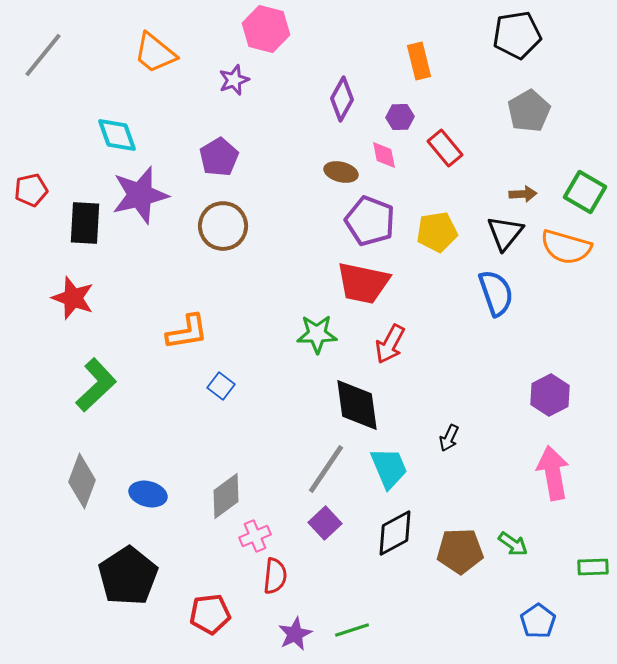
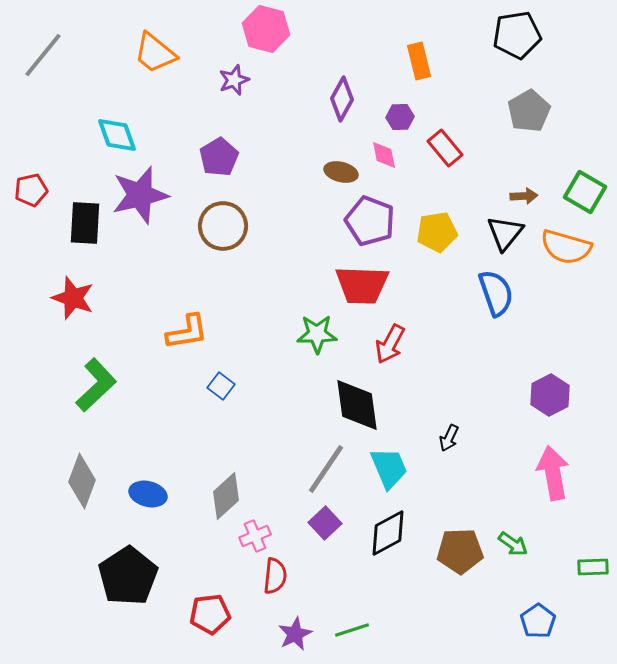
brown arrow at (523, 194): moved 1 px right, 2 px down
red trapezoid at (363, 283): moved 1 px left, 2 px down; rotated 10 degrees counterclockwise
gray diamond at (226, 496): rotated 6 degrees counterclockwise
black diamond at (395, 533): moved 7 px left
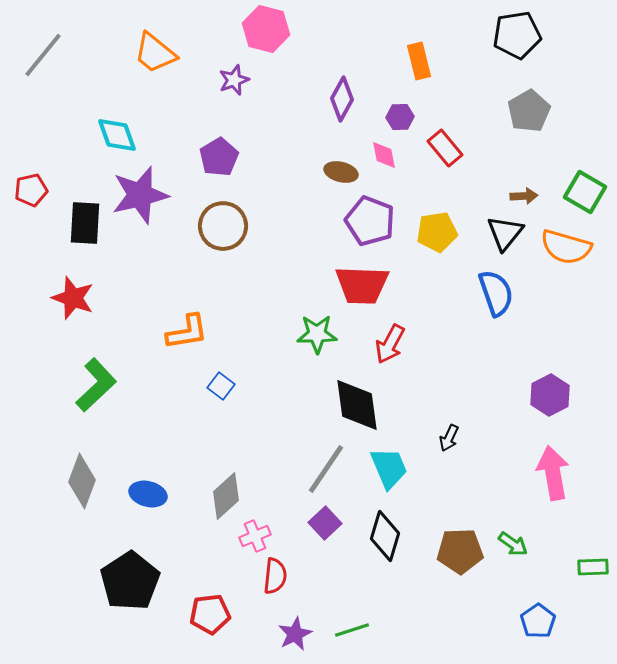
black diamond at (388, 533): moved 3 px left, 3 px down; rotated 45 degrees counterclockwise
black pentagon at (128, 576): moved 2 px right, 5 px down
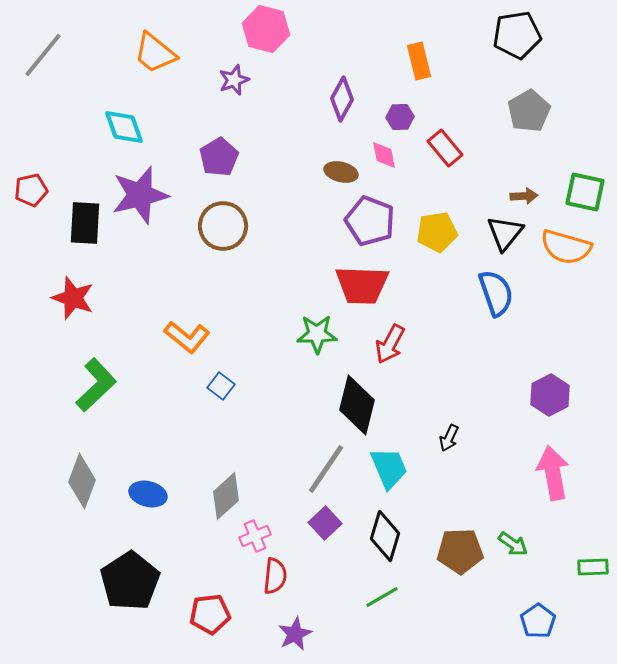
cyan diamond at (117, 135): moved 7 px right, 8 px up
green square at (585, 192): rotated 18 degrees counterclockwise
orange L-shape at (187, 332): moved 5 px down; rotated 48 degrees clockwise
black diamond at (357, 405): rotated 22 degrees clockwise
green line at (352, 630): moved 30 px right, 33 px up; rotated 12 degrees counterclockwise
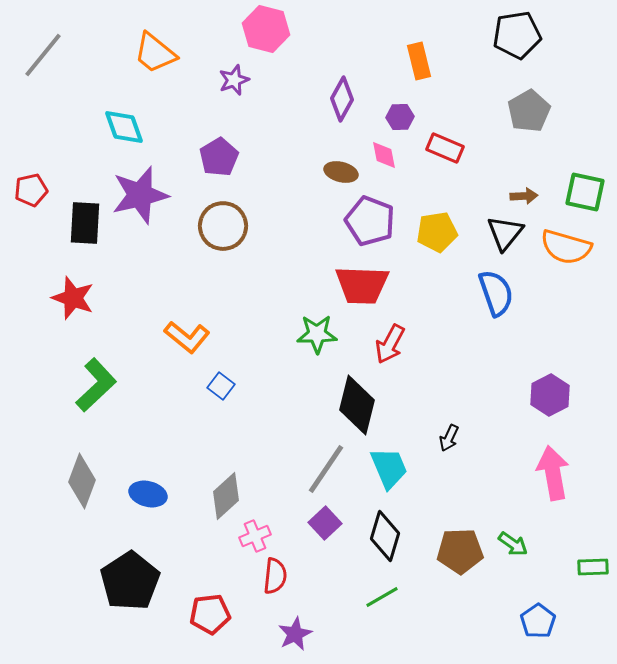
red rectangle at (445, 148): rotated 27 degrees counterclockwise
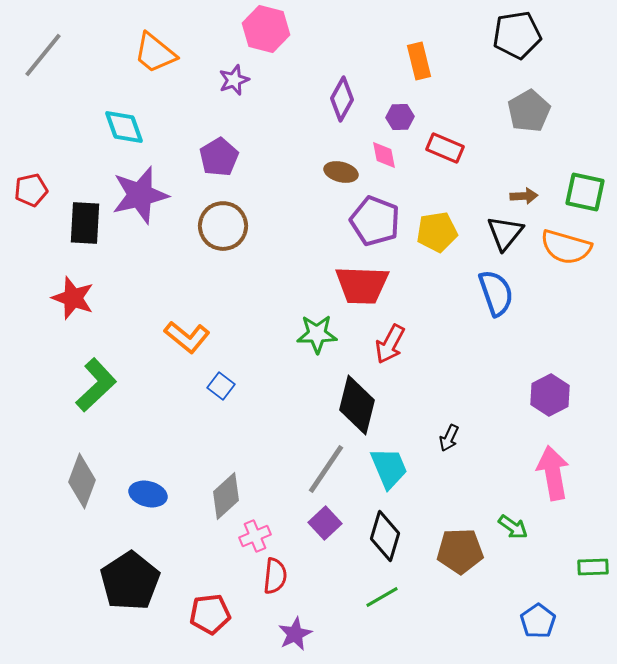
purple pentagon at (370, 221): moved 5 px right
green arrow at (513, 544): moved 17 px up
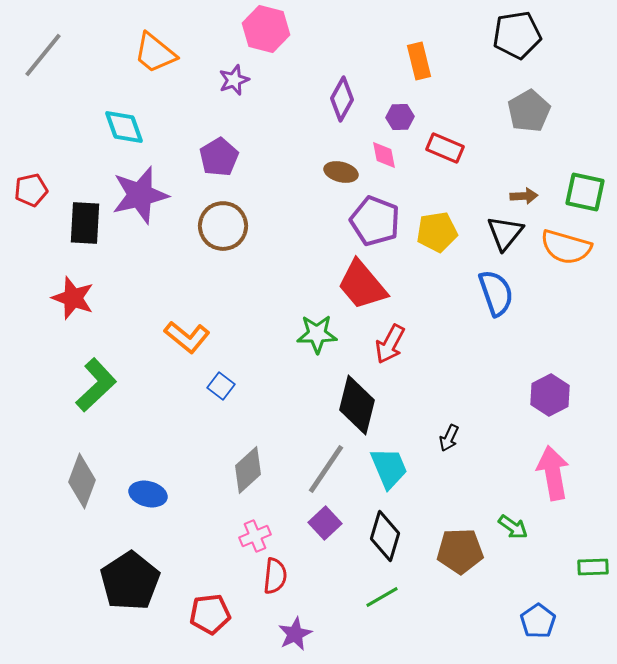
red trapezoid at (362, 285): rotated 48 degrees clockwise
gray diamond at (226, 496): moved 22 px right, 26 px up
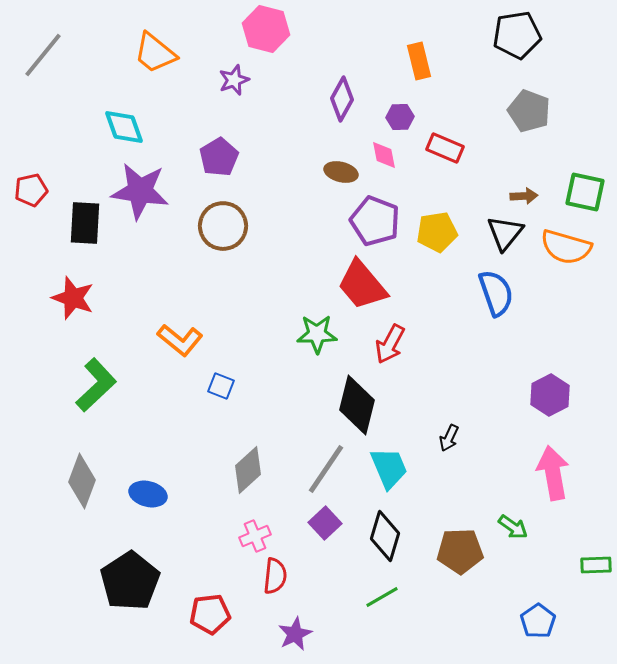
gray pentagon at (529, 111): rotated 21 degrees counterclockwise
purple star at (140, 195): moved 4 px up; rotated 22 degrees clockwise
orange L-shape at (187, 337): moved 7 px left, 3 px down
blue square at (221, 386): rotated 16 degrees counterclockwise
green rectangle at (593, 567): moved 3 px right, 2 px up
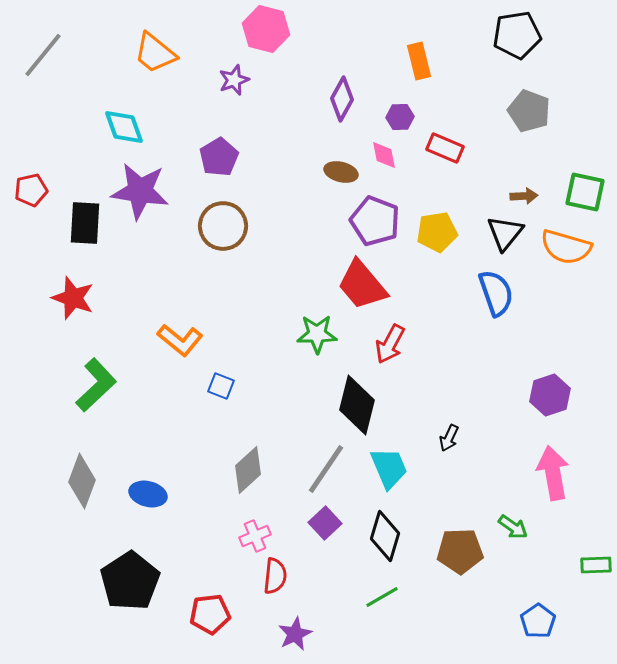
purple hexagon at (550, 395): rotated 9 degrees clockwise
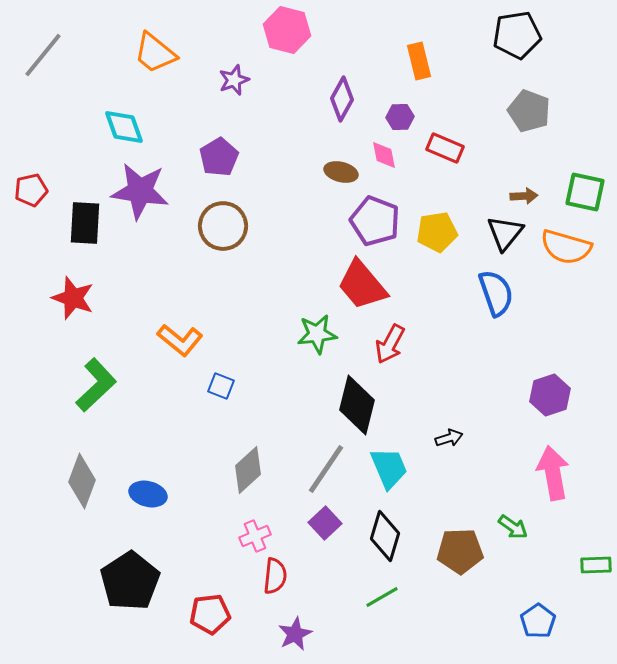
pink hexagon at (266, 29): moved 21 px right, 1 px down
green star at (317, 334): rotated 6 degrees counterclockwise
black arrow at (449, 438): rotated 132 degrees counterclockwise
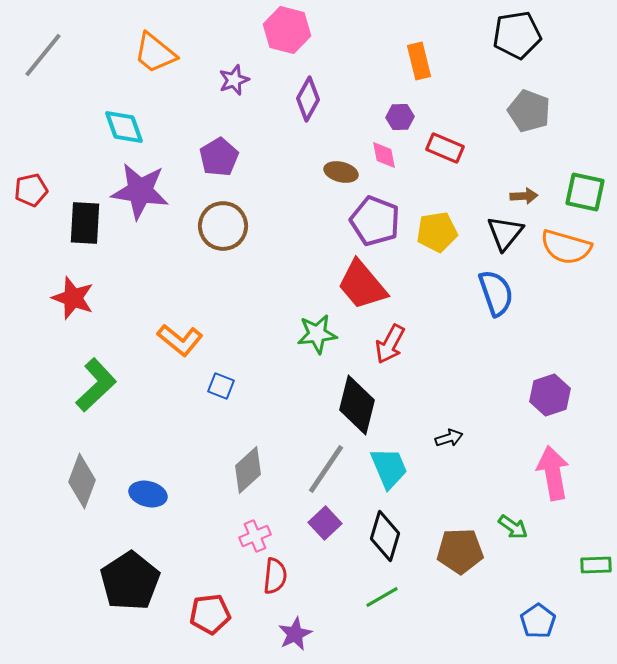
purple diamond at (342, 99): moved 34 px left
